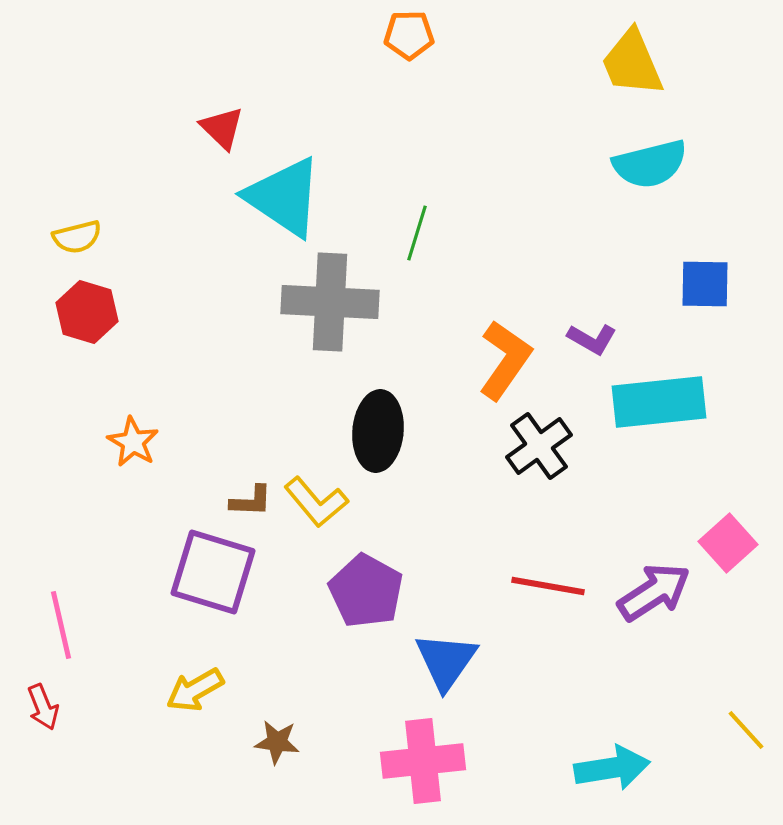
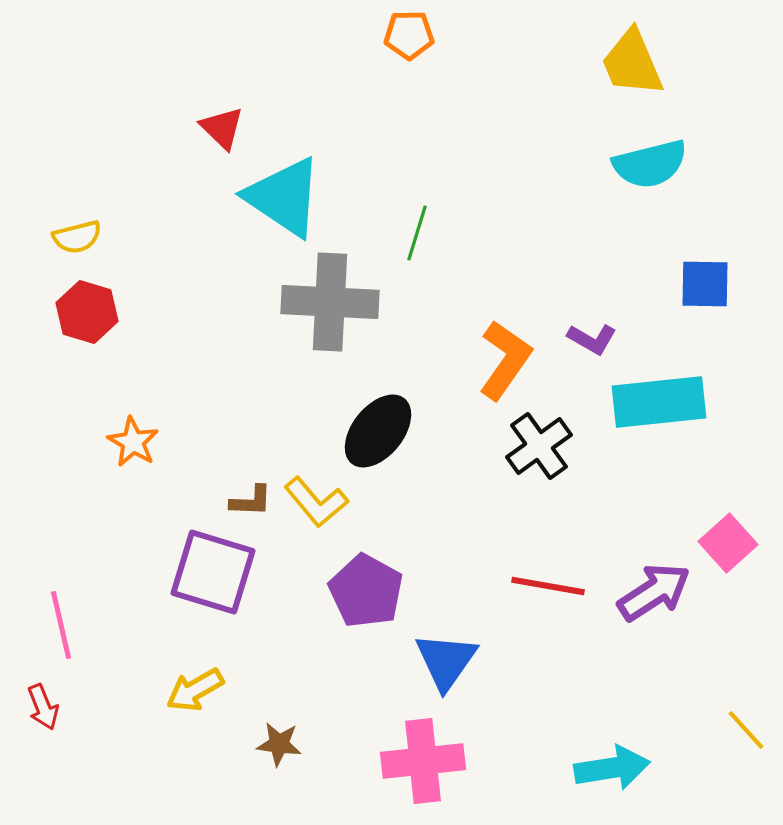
black ellipse: rotated 34 degrees clockwise
brown star: moved 2 px right, 2 px down
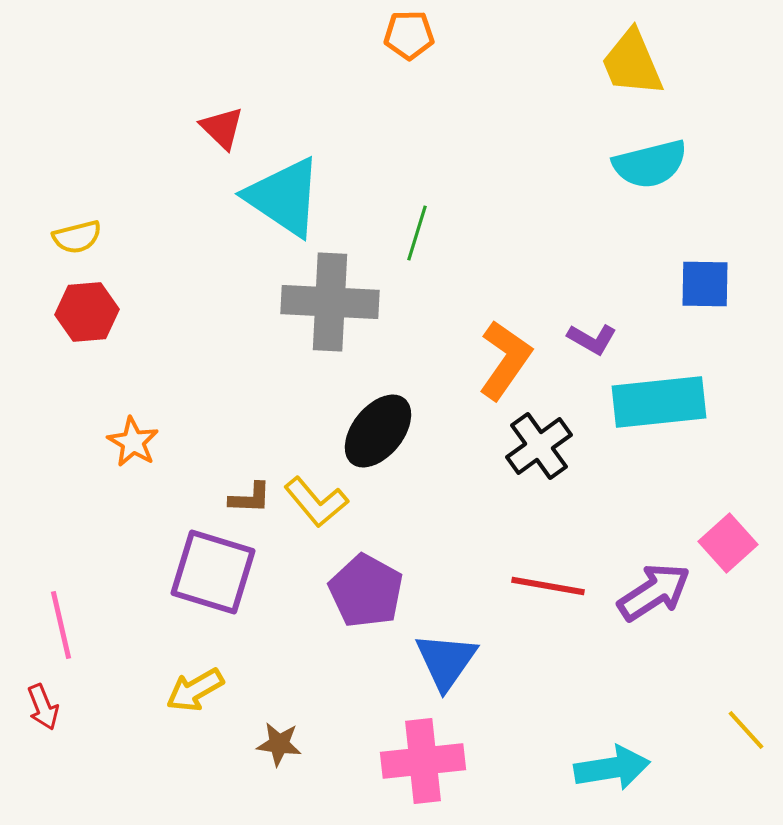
red hexagon: rotated 22 degrees counterclockwise
brown L-shape: moved 1 px left, 3 px up
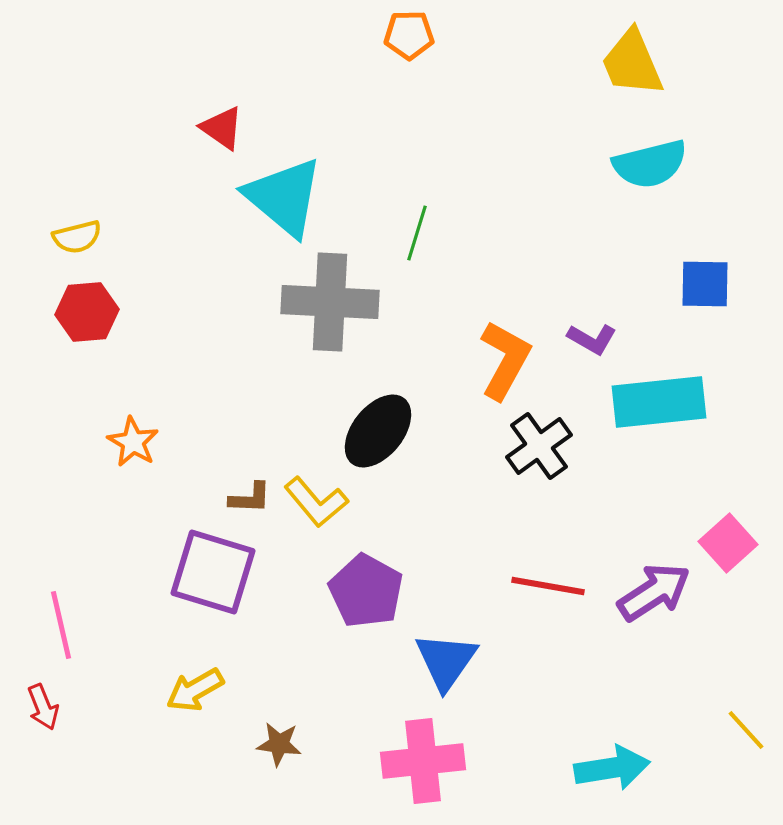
red triangle: rotated 9 degrees counterclockwise
cyan triangle: rotated 6 degrees clockwise
orange L-shape: rotated 6 degrees counterclockwise
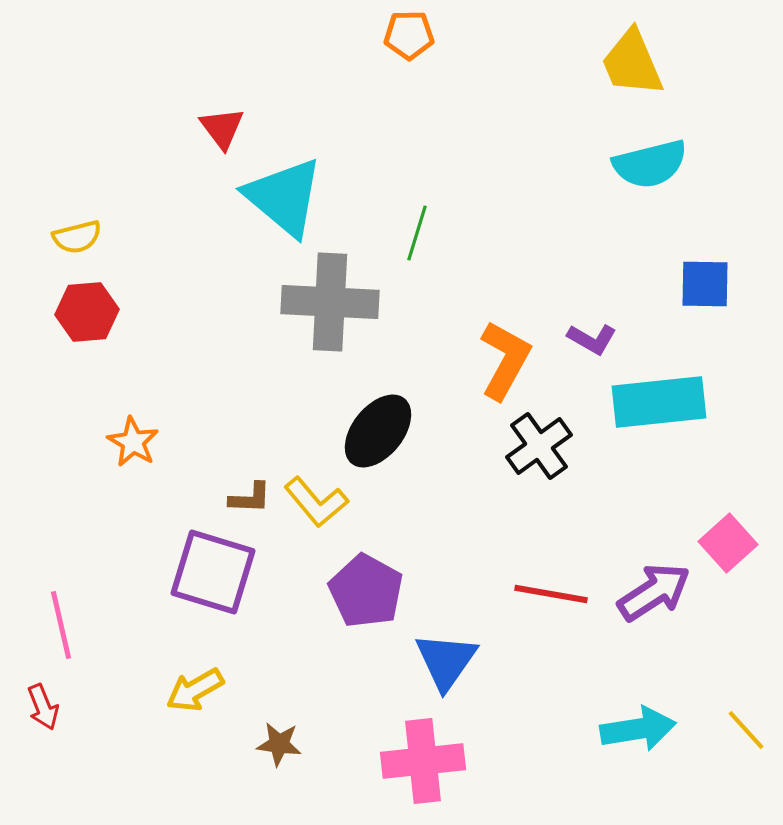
red triangle: rotated 18 degrees clockwise
red line: moved 3 px right, 8 px down
cyan arrow: moved 26 px right, 39 px up
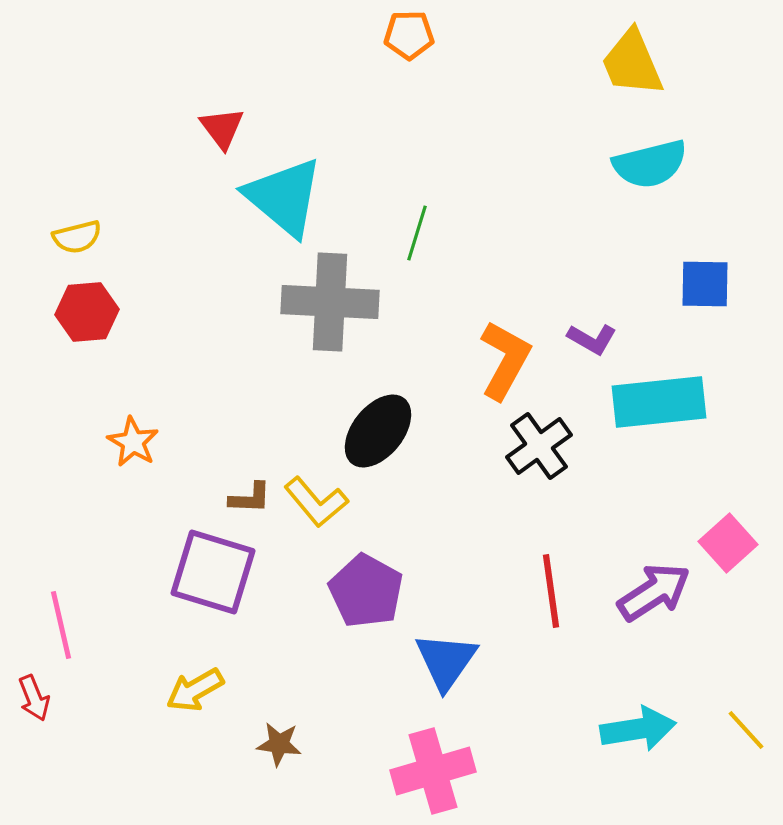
red line: moved 3 px up; rotated 72 degrees clockwise
red arrow: moved 9 px left, 9 px up
pink cross: moved 10 px right, 10 px down; rotated 10 degrees counterclockwise
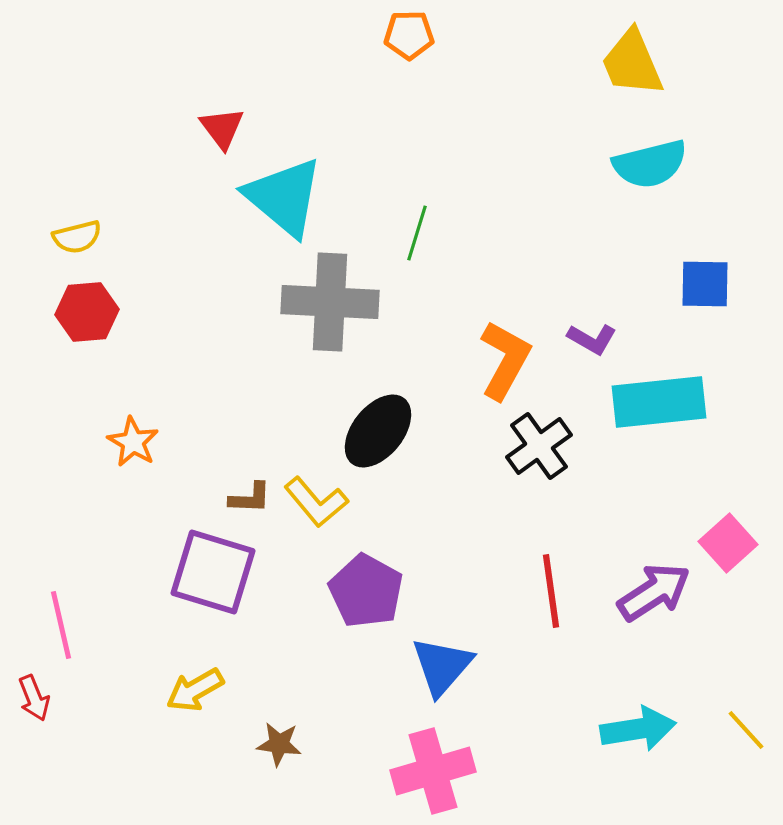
blue triangle: moved 4 px left, 5 px down; rotated 6 degrees clockwise
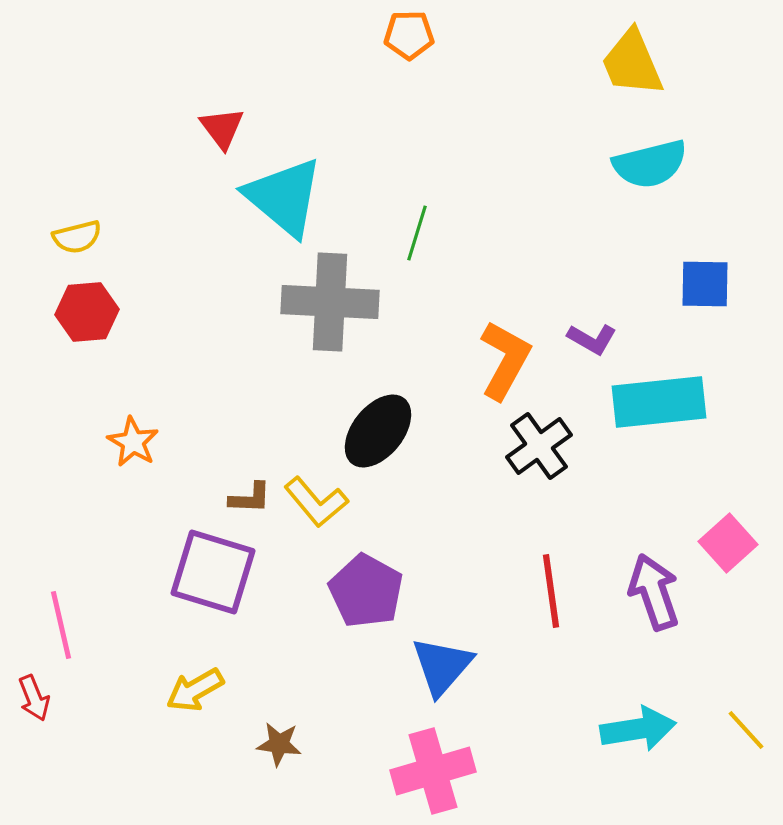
purple arrow: rotated 76 degrees counterclockwise
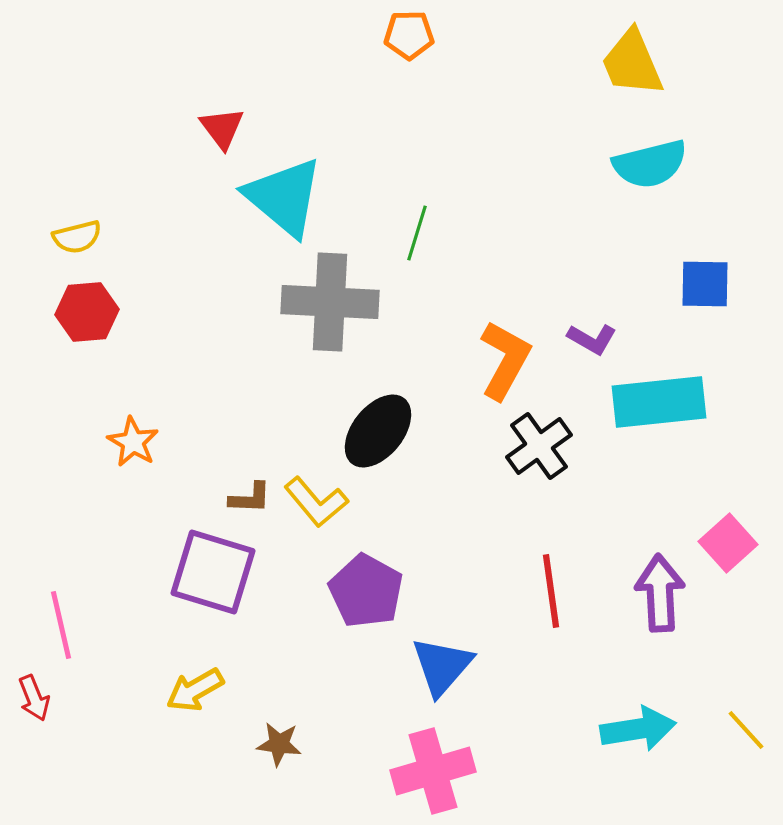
purple arrow: moved 6 px right, 1 px down; rotated 16 degrees clockwise
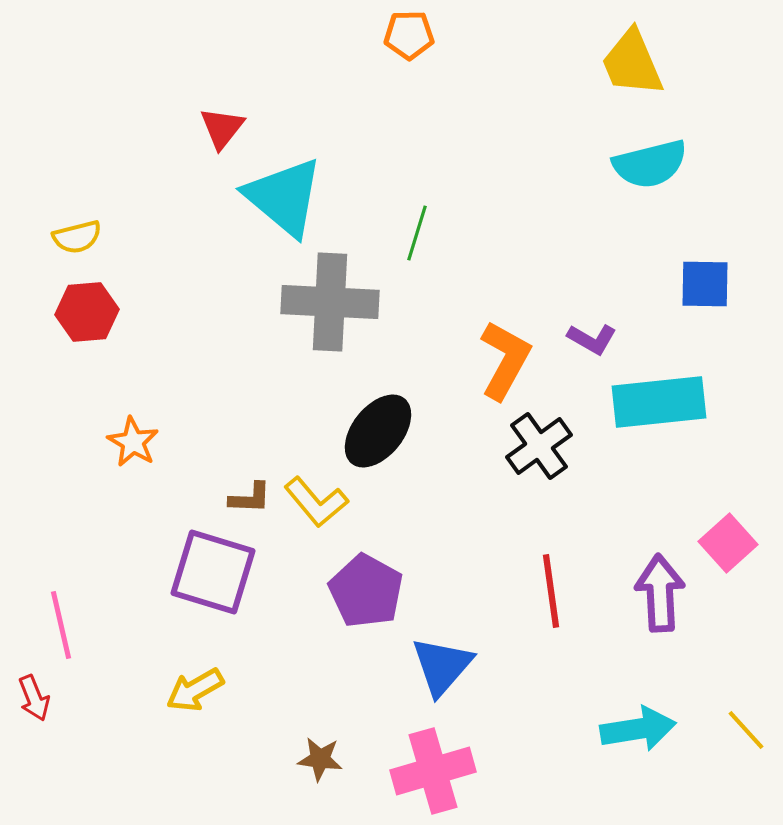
red triangle: rotated 15 degrees clockwise
brown star: moved 41 px right, 15 px down
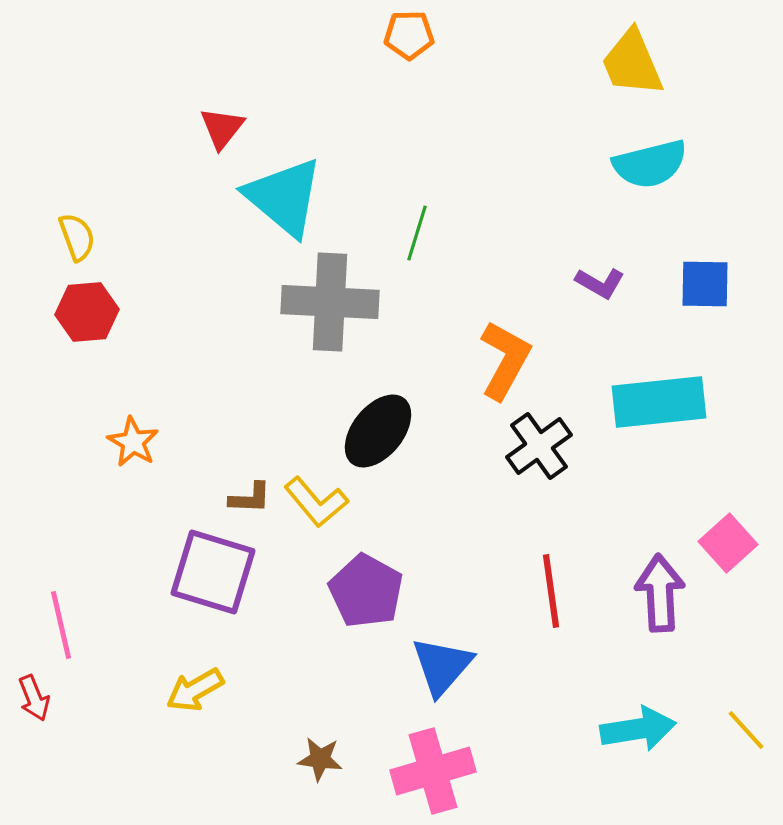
yellow semicircle: rotated 96 degrees counterclockwise
purple L-shape: moved 8 px right, 56 px up
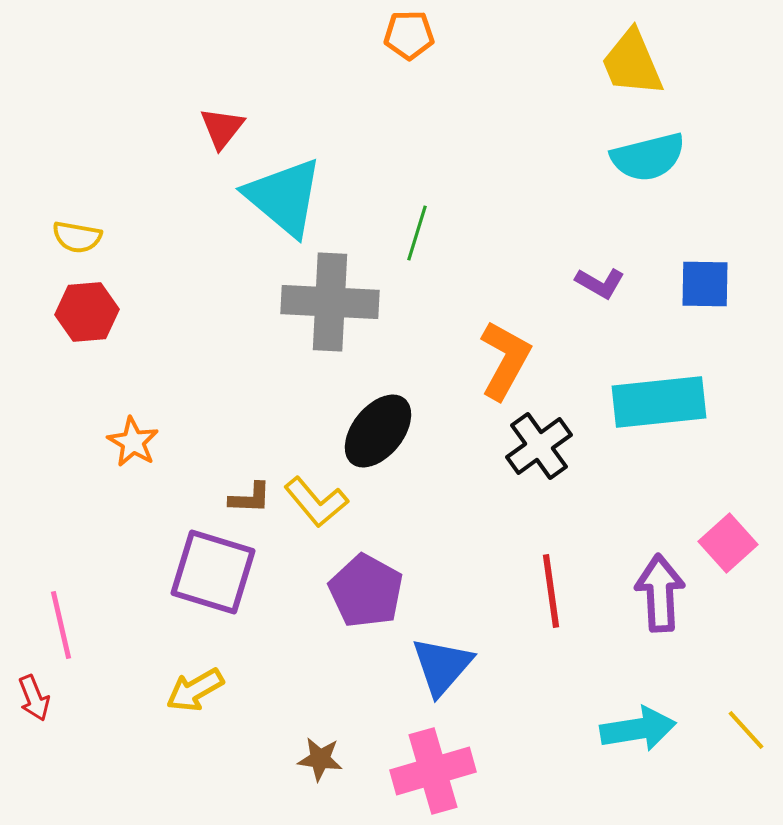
cyan semicircle: moved 2 px left, 7 px up
yellow semicircle: rotated 120 degrees clockwise
